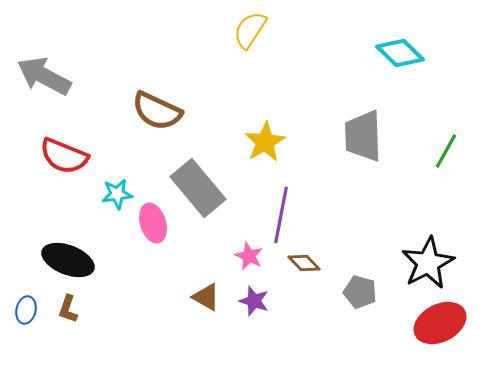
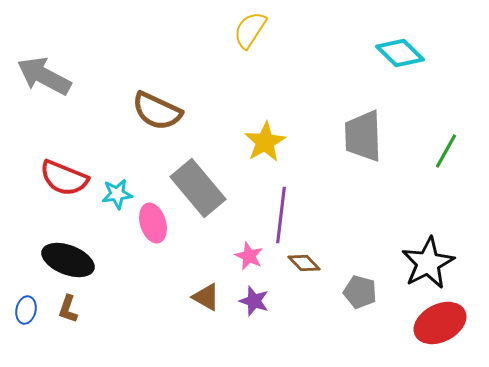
red semicircle: moved 22 px down
purple line: rotated 4 degrees counterclockwise
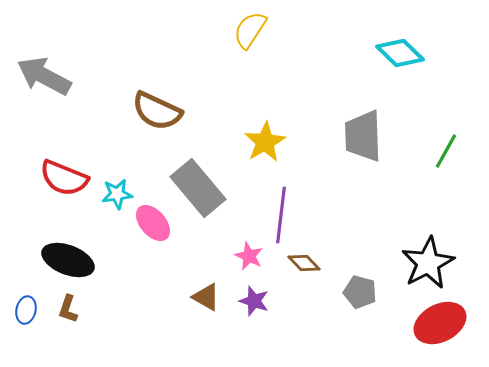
pink ellipse: rotated 24 degrees counterclockwise
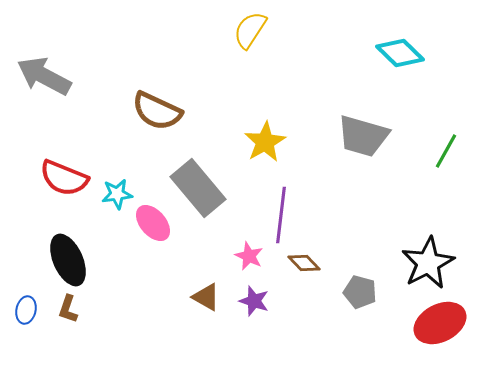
gray trapezoid: rotated 72 degrees counterclockwise
black ellipse: rotated 45 degrees clockwise
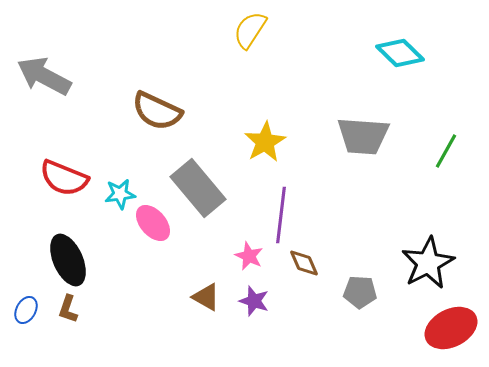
gray trapezoid: rotated 12 degrees counterclockwise
cyan star: moved 3 px right
brown diamond: rotated 20 degrees clockwise
gray pentagon: rotated 12 degrees counterclockwise
blue ellipse: rotated 16 degrees clockwise
red ellipse: moved 11 px right, 5 px down
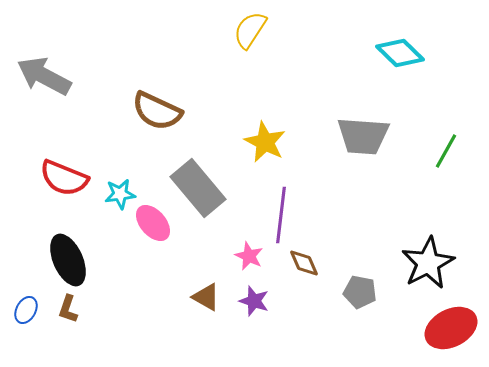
yellow star: rotated 15 degrees counterclockwise
gray pentagon: rotated 8 degrees clockwise
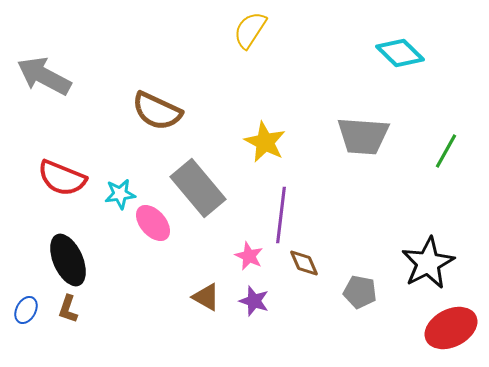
red semicircle: moved 2 px left
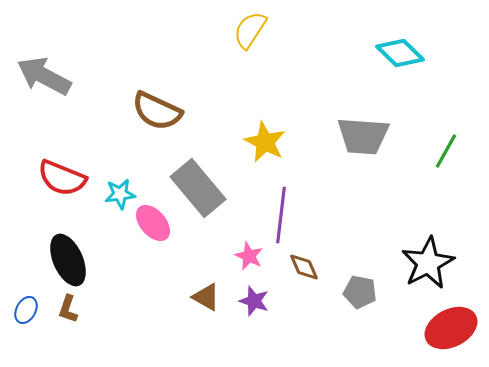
brown diamond: moved 4 px down
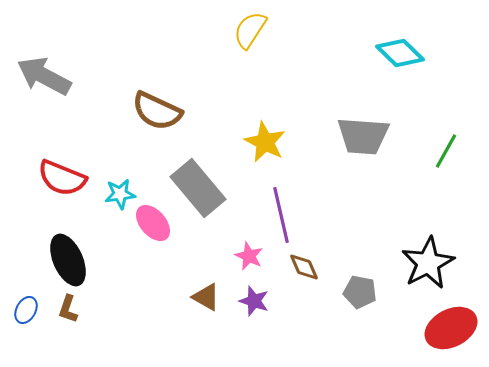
purple line: rotated 20 degrees counterclockwise
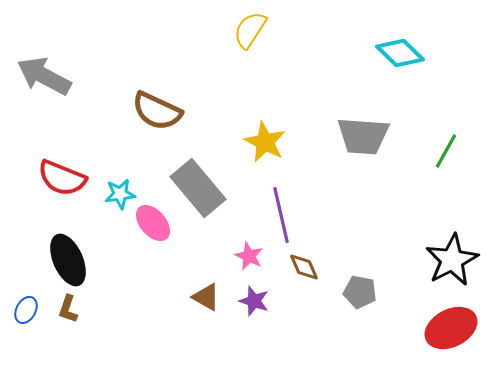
black star: moved 24 px right, 3 px up
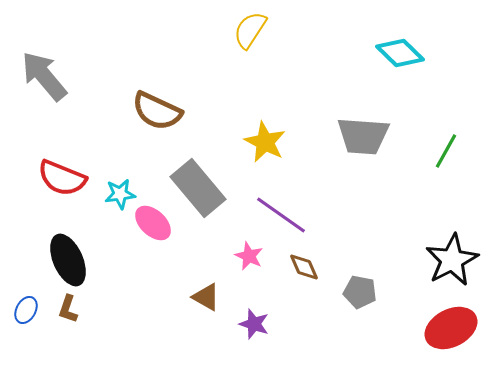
gray arrow: rotated 22 degrees clockwise
purple line: rotated 42 degrees counterclockwise
pink ellipse: rotated 6 degrees counterclockwise
purple star: moved 23 px down
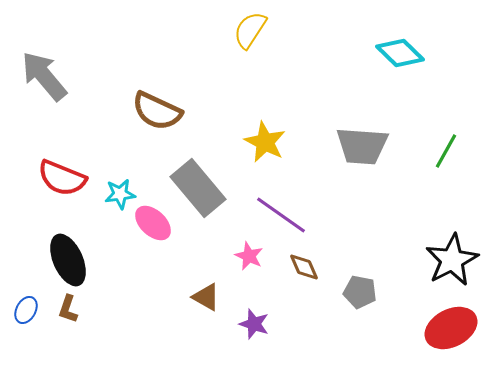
gray trapezoid: moved 1 px left, 10 px down
